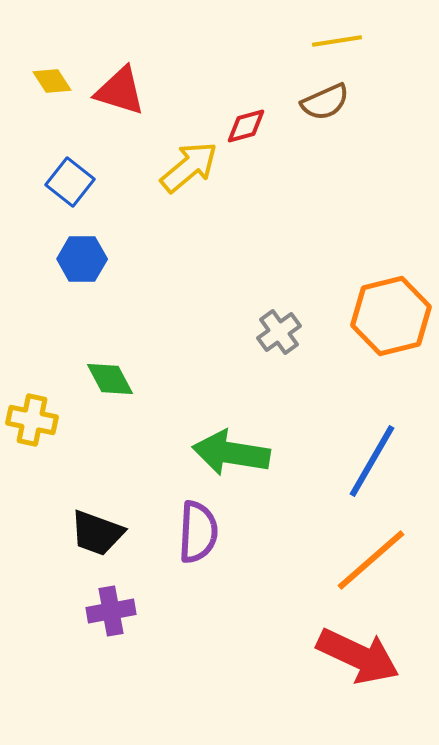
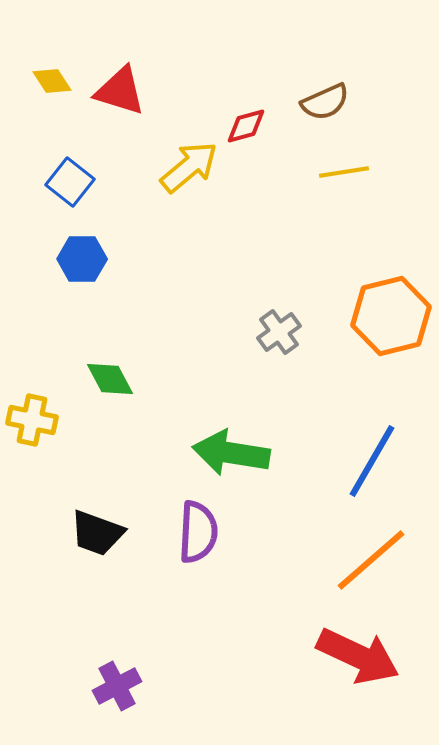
yellow line: moved 7 px right, 131 px down
purple cross: moved 6 px right, 75 px down; rotated 18 degrees counterclockwise
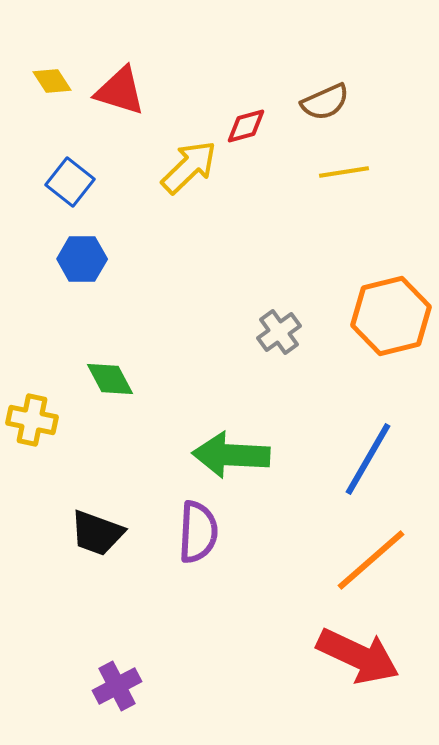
yellow arrow: rotated 4 degrees counterclockwise
green arrow: moved 2 px down; rotated 6 degrees counterclockwise
blue line: moved 4 px left, 2 px up
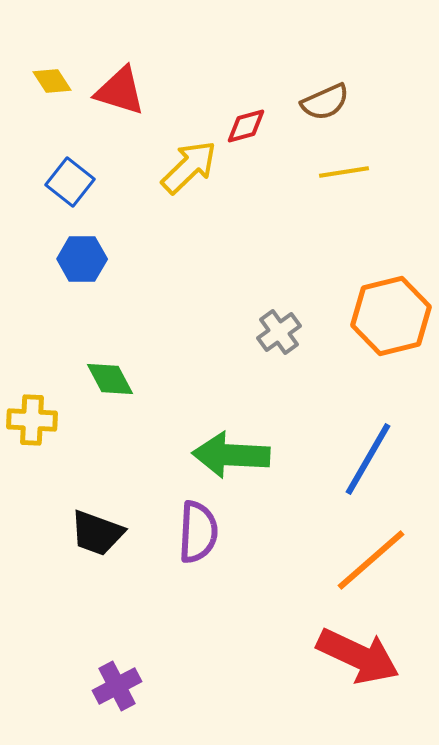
yellow cross: rotated 9 degrees counterclockwise
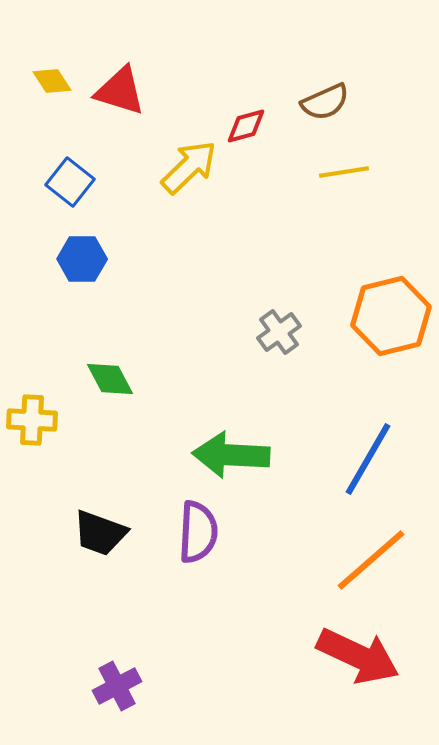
black trapezoid: moved 3 px right
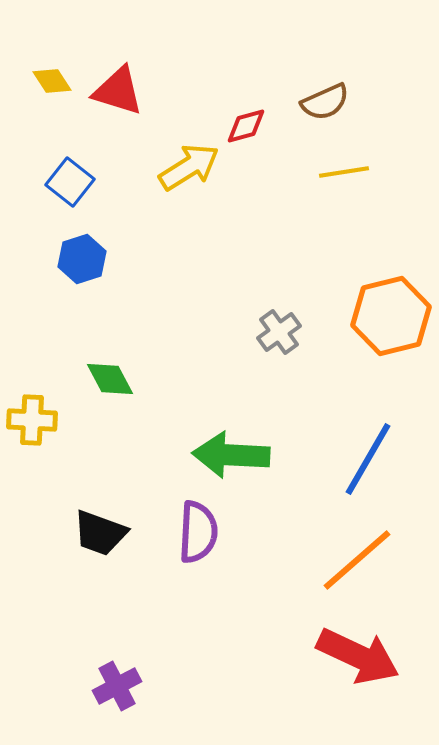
red triangle: moved 2 px left
yellow arrow: rotated 12 degrees clockwise
blue hexagon: rotated 18 degrees counterclockwise
orange line: moved 14 px left
